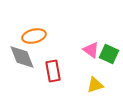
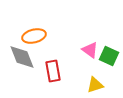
pink triangle: moved 1 px left
green square: moved 2 px down
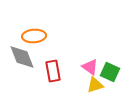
orange ellipse: rotated 10 degrees clockwise
pink triangle: moved 17 px down
green square: moved 1 px right, 16 px down
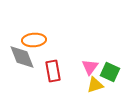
orange ellipse: moved 4 px down
pink triangle: rotated 30 degrees clockwise
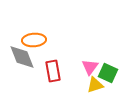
green square: moved 2 px left, 1 px down
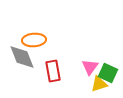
yellow triangle: moved 4 px right, 1 px up
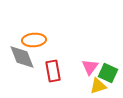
yellow triangle: moved 1 px left, 2 px down
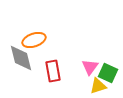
orange ellipse: rotated 15 degrees counterclockwise
gray diamond: moved 1 px left, 1 px down; rotated 8 degrees clockwise
